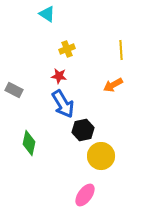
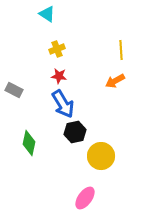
yellow cross: moved 10 px left
orange arrow: moved 2 px right, 4 px up
black hexagon: moved 8 px left, 2 px down
pink ellipse: moved 3 px down
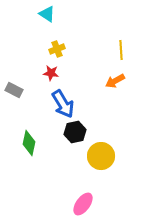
red star: moved 8 px left, 3 px up
pink ellipse: moved 2 px left, 6 px down
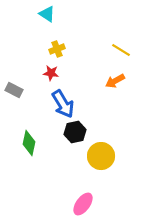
yellow line: rotated 54 degrees counterclockwise
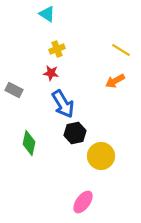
black hexagon: moved 1 px down
pink ellipse: moved 2 px up
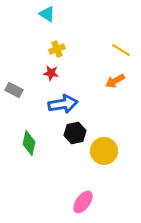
blue arrow: rotated 68 degrees counterclockwise
yellow circle: moved 3 px right, 5 px up
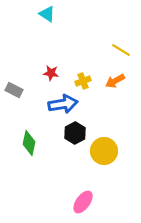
yellow cross: moved 26 px right, 32 px down
black hexagon: rotated 15 degrees counterclockwise
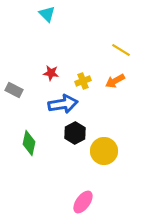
cyan triangle: rotated 12 degrees clockwise
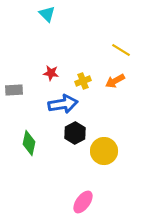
gray rectangle: rotated 30 degrees counterclockwise
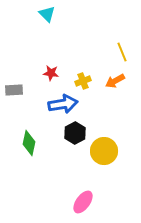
yellow line: moved 1 px right, 2 px down; rotated 36 degrees clockwise
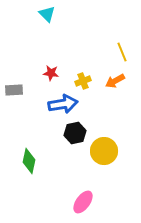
black hexagon: rotated 15 degrees clockwise
green diamond: moved 18 px down
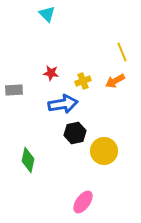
green diamond: moved 1 px left, 1 px up
